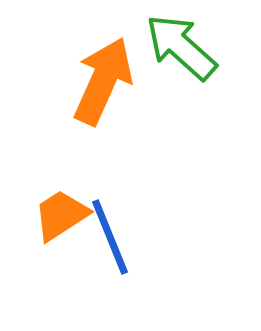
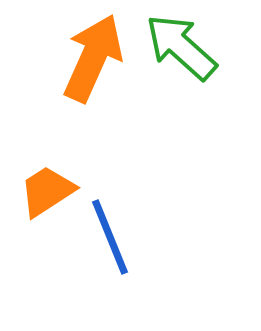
orange arrow: moved 10 px left, 23 px up
orange trapezoid: moved 14 px left, 24 px up
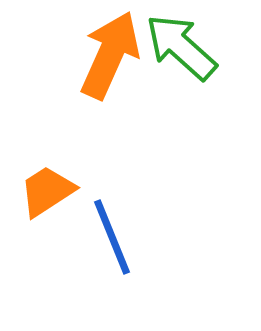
orange arrow: moved 17 px right, 3 px up
blue line: moved 2 px right
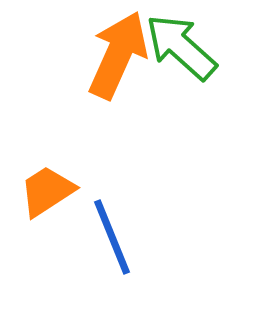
orange arrow: moved 8 px right
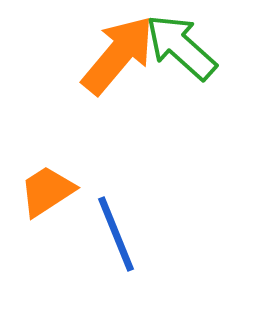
orange arrow: rotated 16 degrees clockwise
blue line: moved 4 px right, 3 px up
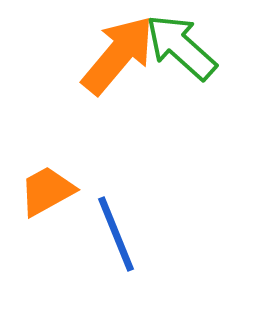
orange trapezoid: rotated 4 degrees clockwise
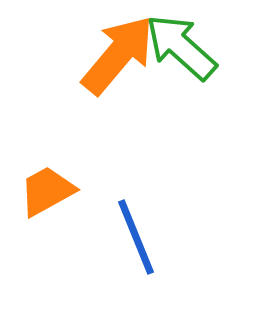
blue line: moved 20 px right, 3 px down
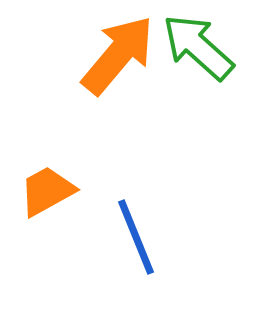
green arrow: moved 17 px right
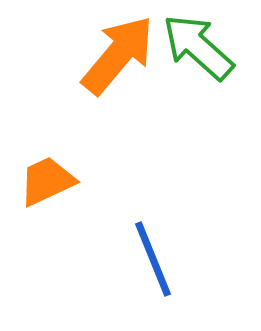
orange trapezoid: moved 10 px up; rotated 4 degrees clockwise
blue line: moved 17 px right, 22 px down
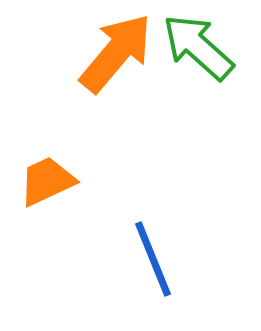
orange arrow: moved 2 px left, 2 px up
